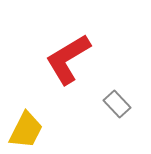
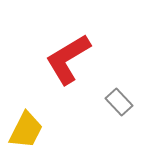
gray rectangle: moved 2 px right, 2 px up
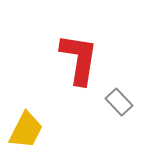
red L-shape: moved 11 px right; rotated 130 degrees clockwise
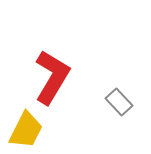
red L-shape: moved 27 px left, 18 px down; rotated 22 degrees clockwise
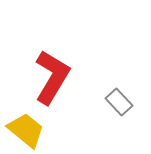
yellow trapezoid: rotated 78 degrees counterclockwise
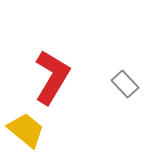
gray rectangle: moved 6 px right, 18 px up
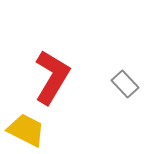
yellow trapezoid: rotated 12 degrees counterclockwise
